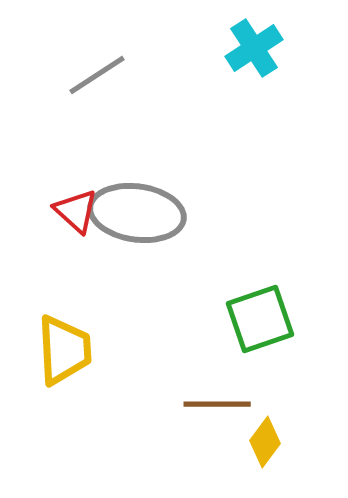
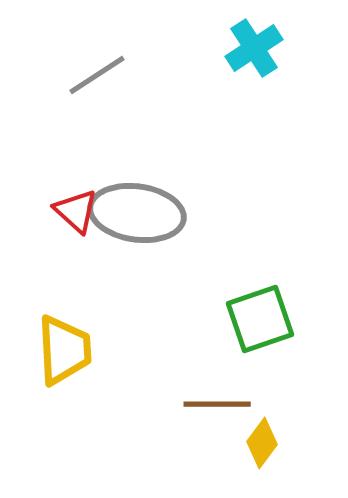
yellow diamond: moved 3 px left, 1 px down
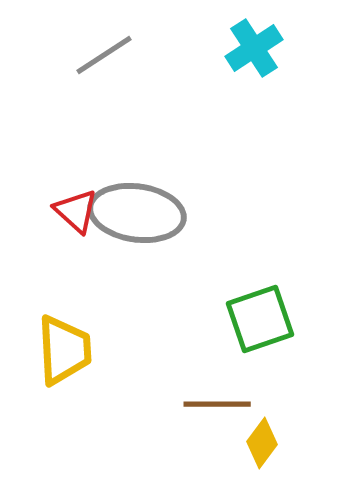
gray line: moved 7 px right, 20 px up
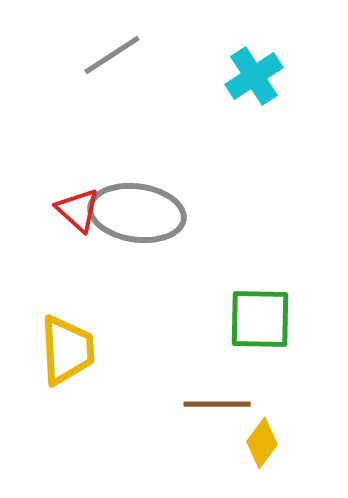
cyan cross: moved 28 px down
gray line: moved 8 px right
red triangle: moved 2 px right, 1 px up
green square: rotated 20 degrees clockwise
yellow trapezoid: moved 3 px right
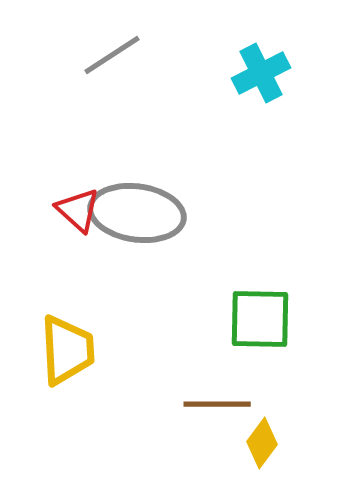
cyan cross: moved 7 px right, 3 px up; rotated 6 degrees clockwise
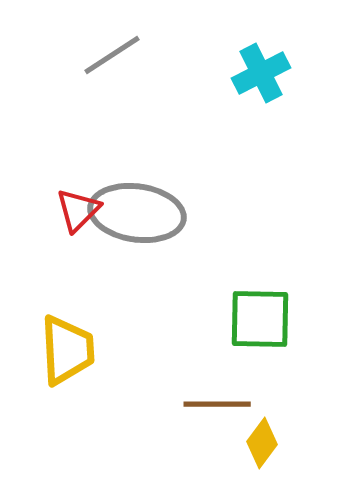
red triangle: rotated 33 degrees clockwise
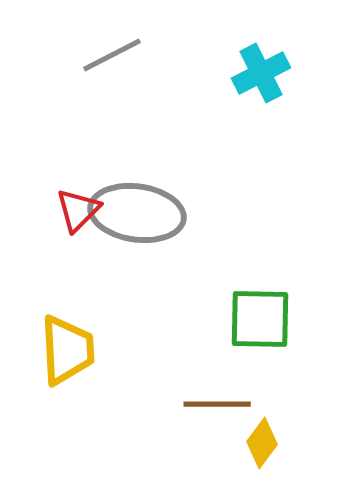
gray line: rotated 6 degrees clockwise
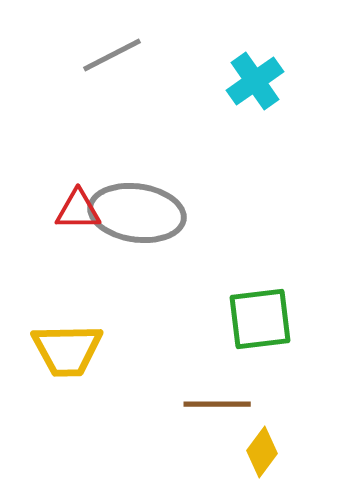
cyan cross: moved 6 px left, 8 px down; rotated 8 degrees counterclockwise
red triangle: rotated 45 degrees clockwise
green square: rotated 8 degrees counterclockwise
yellow trapezoid: rotated 92 degrees clockwise
yellow diamond: moved 9 px down
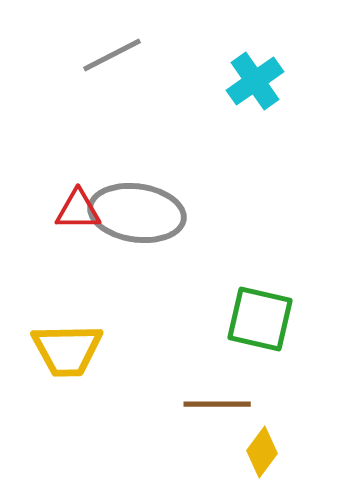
green square: rotated 20 degrees clockwise
